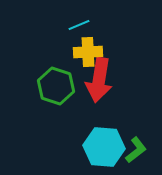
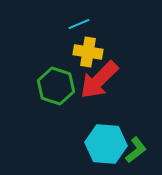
cyan line: moved 1 px up
yellow cross: rotated 12 degrees clockwise
red arrow: rotated 36 degrees clockwise
cyan hexagon: moved 2 px right, 3 px up
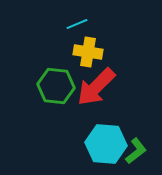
cyan line: moved 2 px left
red arrow: moved 3 px left, 7 px down
green hexagon: rotated 12 degrees counterclockwise
green L-shape: moved 1 px down
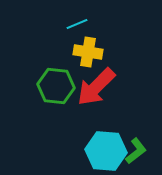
cyan hexagon: moved 7 px down
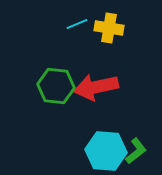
yellow cross: moved 21 px right, 24 px up
red arrow: rotated 33 degrees clockwise
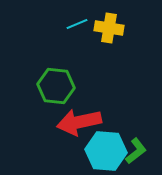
red arrow: moved 17 px left, 35 px down
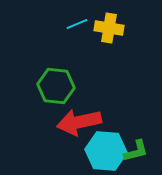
green L-shape: rotated 24 degrees clockwise
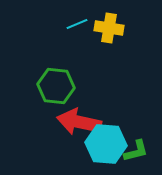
red arrow: rotated 24 degrees clockwise
cyan hexagon: moved 7 px up
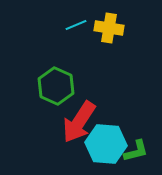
cyan line: moved 1 px left, 1 px down
green hexagon: rotated 18 degrees clockwise
red arrow: rotated 69 degrees counterclockwise
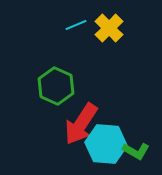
yellow cross: rotated 36 degrees clockwise
red arrow: moved 2 px right, 2 px down
green L-shape: rotated 44 degrees clockwise
